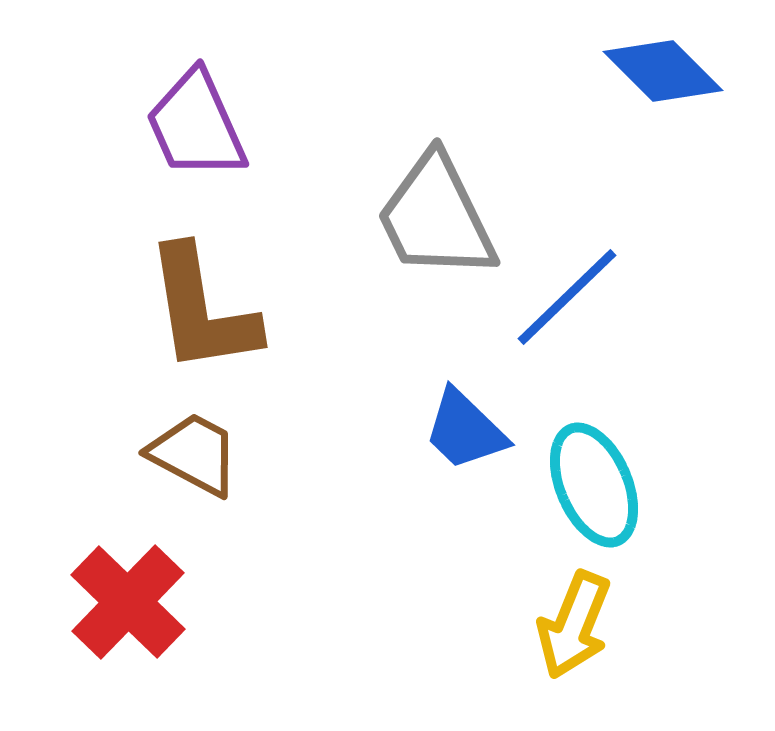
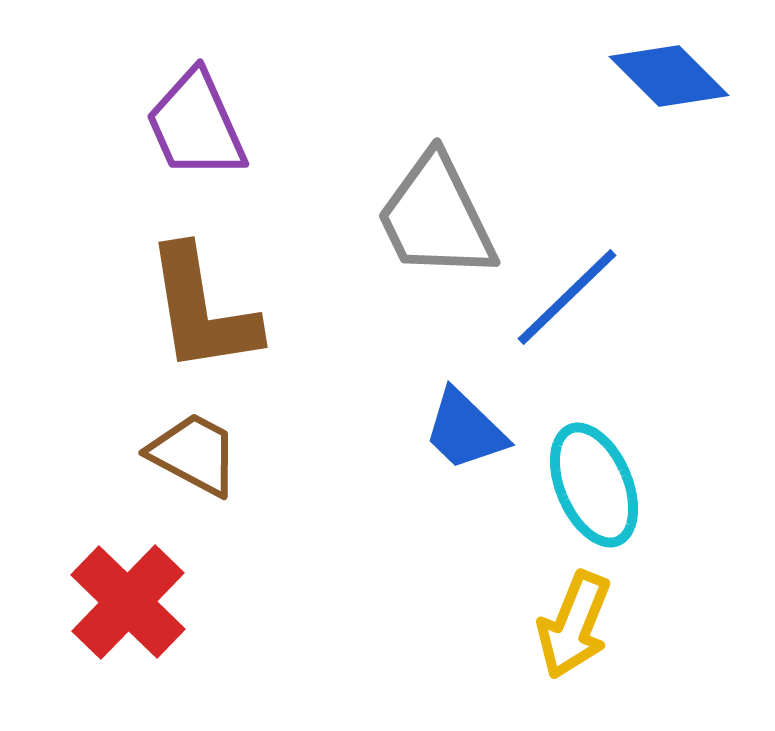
blue diamond: moved 6 px right, 5 px down
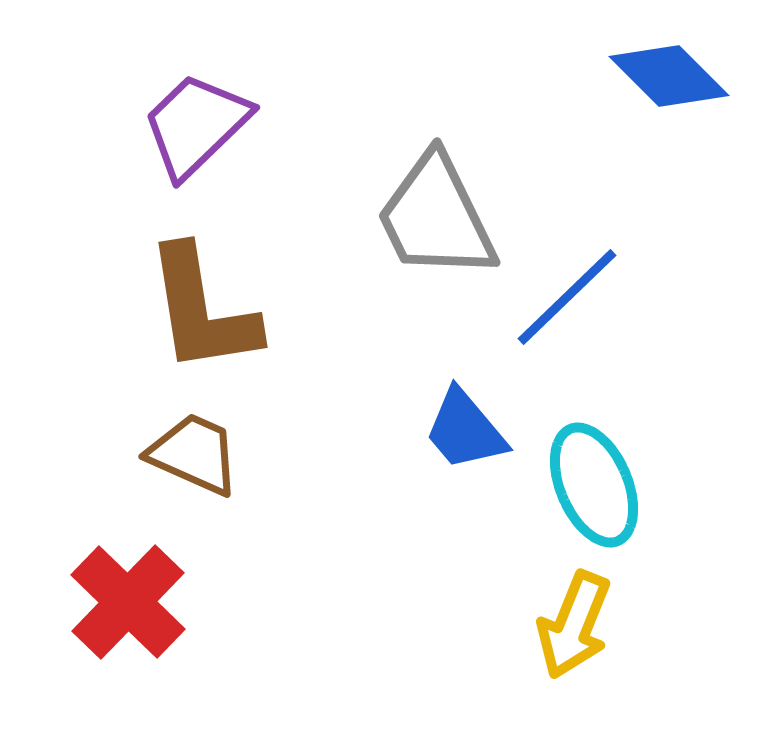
purple trapezoid: rotated 70 degrees clockwise
blue trapezoid: rotated 6 degrees clockwise
brown trapezoid: rotated 4 degrees counterclockwise
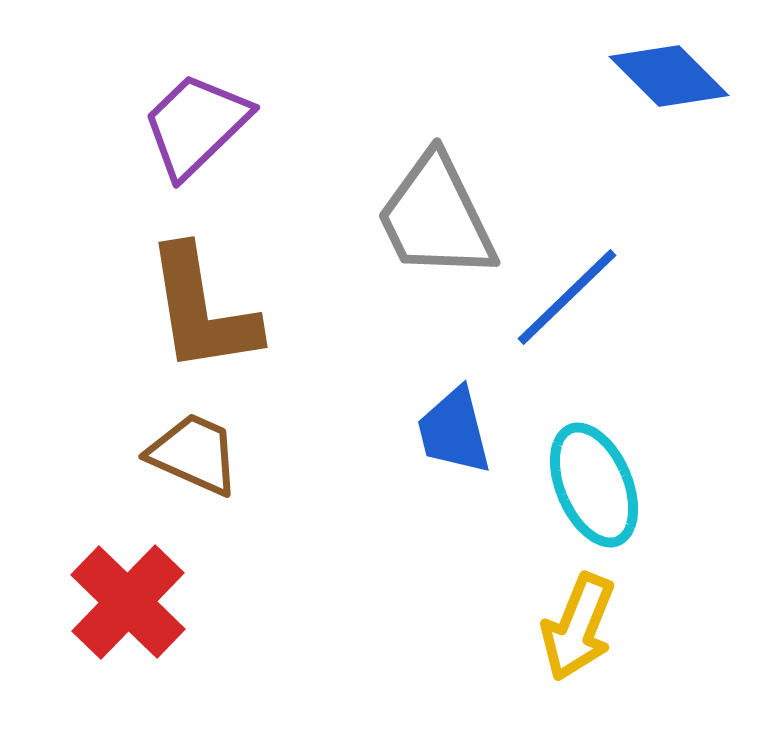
blue trapezoid: moved 11 px left, 1 px down; rotated 26 degrees clockwise
yellow arrow: moved 4 px right, 2 px down
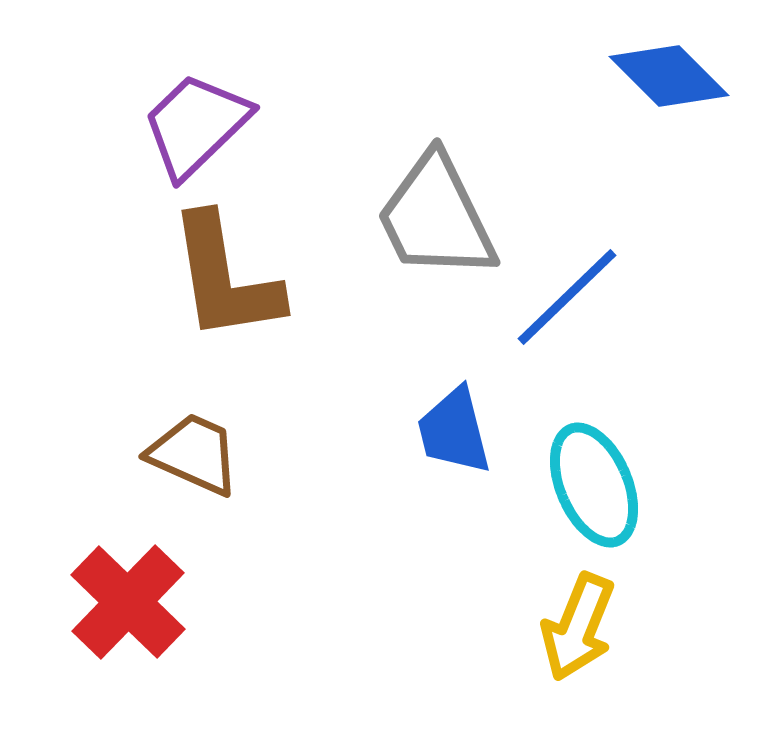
brown L-shape: moved 23 px right, 32 px up
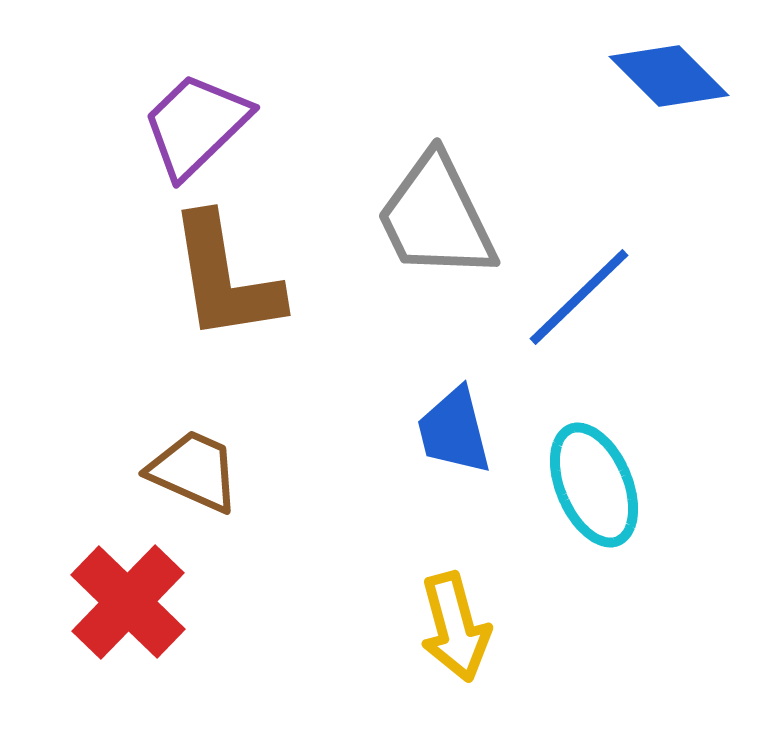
blue line: moved 12 px right
brown trapezoid: moved 17 px down
yellow arrow: moved 123 px left; rotated 37 degrees counterclockwise
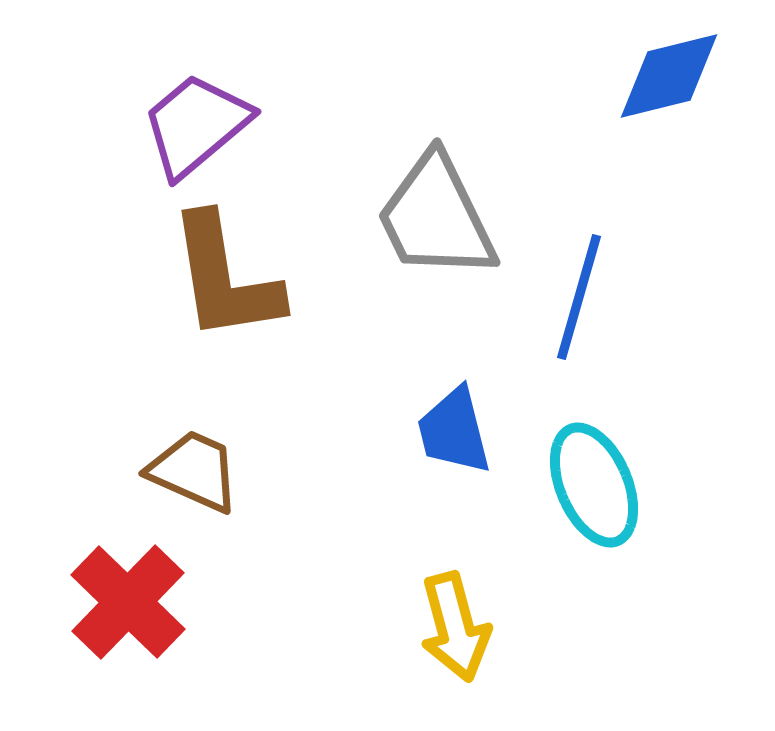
blue diamond: rotated 59 degrees counterclockwise
purple trapezoid: rotated 4 degrees clockwise
blue line: rotated 30 degrees counterclockwise
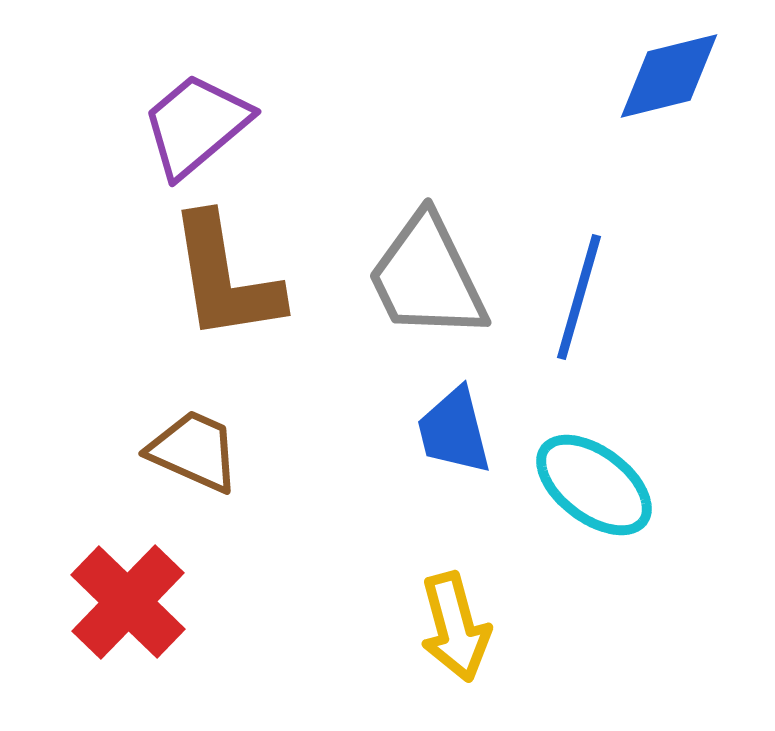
gray trapezoid: moved 9 px left, 60 px down
brown trapezoid: moved 20 px up
cyan ellipse: rotated 30 degrees counterclockwise
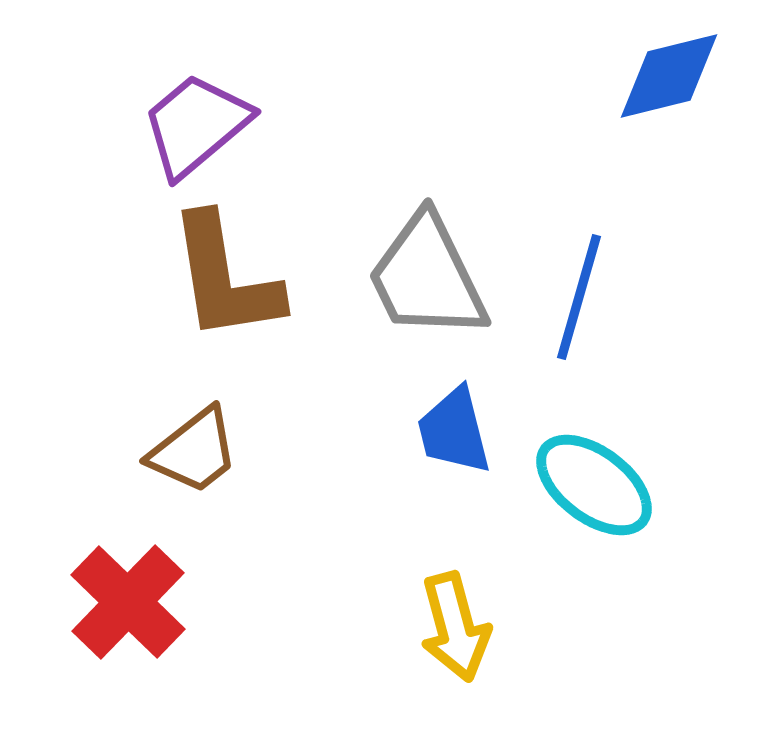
brown trapezoid: rotated 118 degrees clockwise
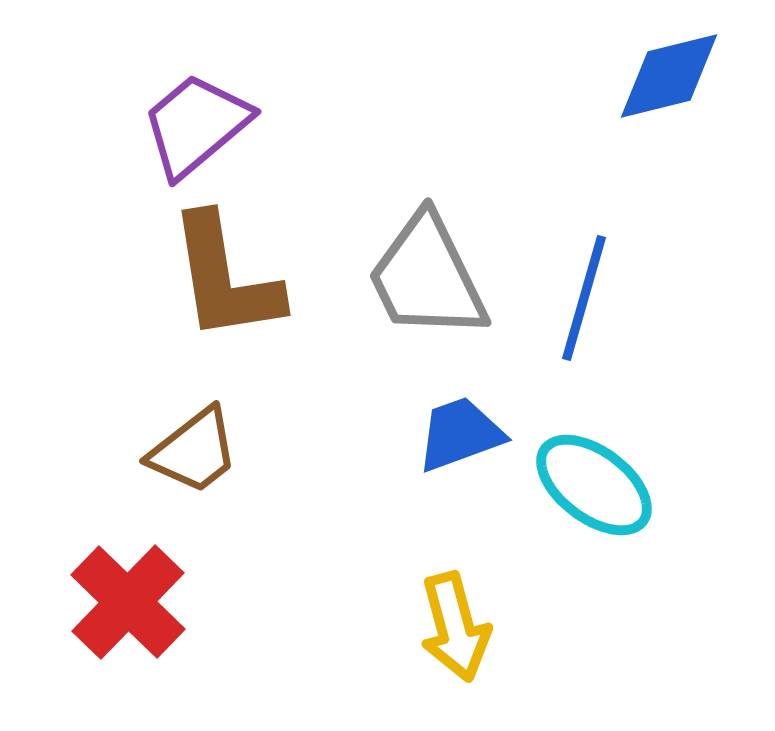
blue line: moved 5 px right, 1 px down
blue trapezoid: moved 6 px right, 3 px down; rotated 84 degrees clockwise
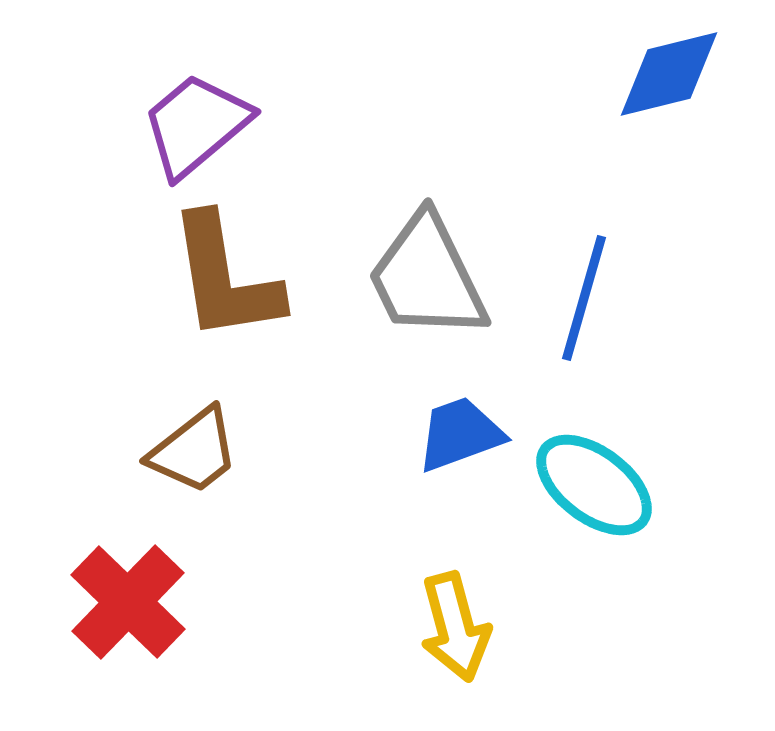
blue diamond: moved 2 px up
